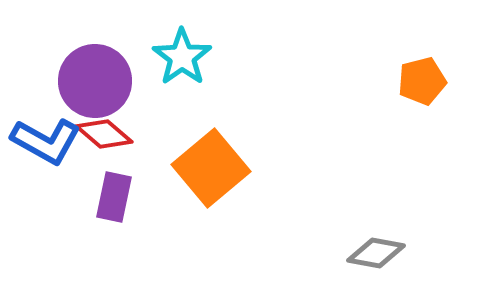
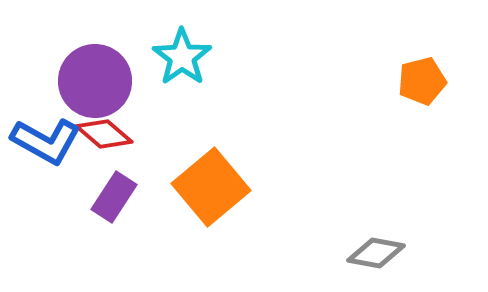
orange square: moved 19 px down
purple rectangle: rotated 21 degrees clockwise
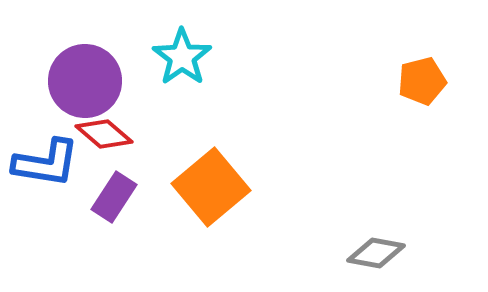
purple circle: moved 10 px left
blue L-shape: moved 22 px down; rotated 20 degrees counterclockwise
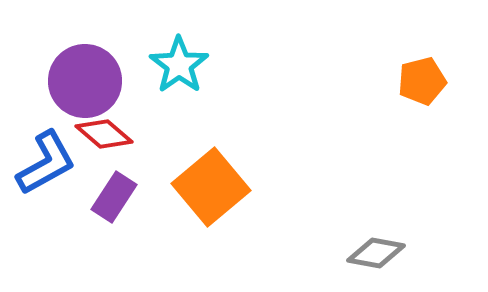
cyan star: moved 3 px left, 8 px down
blue L-shape: rotated 38 degrees counterclockwise
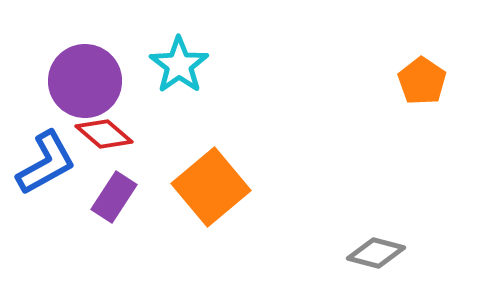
orange pentagon: rotated 24 degrees counterclockwise
gray diamond: rotated 4 degrees clockwise
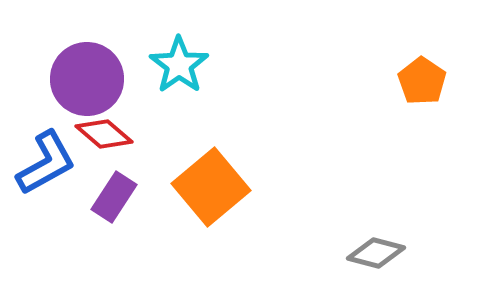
purple circle: moved 2 px right, 2 px up
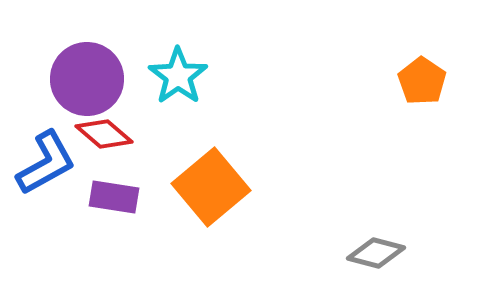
cyan star: moved 1 px left, 11 px down
purple rectangle: rotated 66 degrees clockwise
